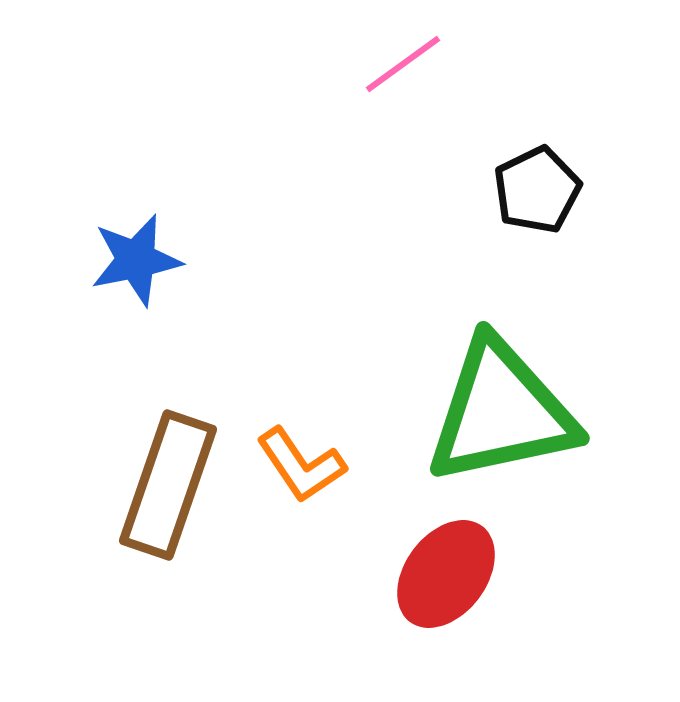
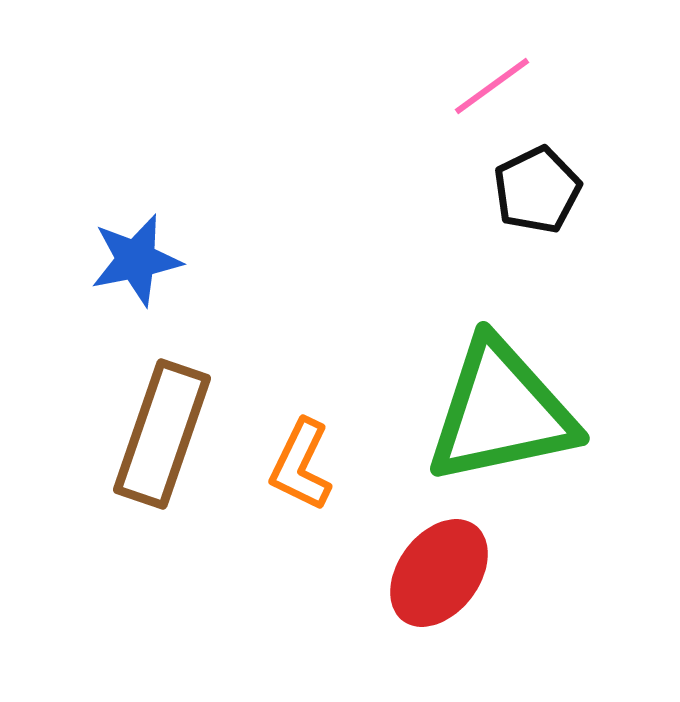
pink line: moved 89 px right, 22 px down
orange L-shape: rotated 60 degrees clockwise
brown rectangle: moved 6 px left, 51 px up
red ellipse: moved 7 px left, 1 px up
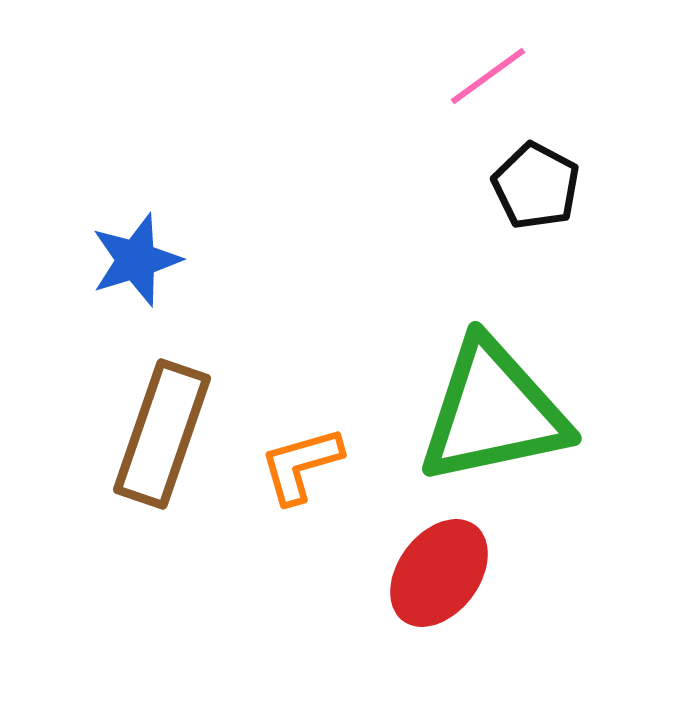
pink line: moved 4 px left, 10 px up
black pentagon: moved 1 px left, 4 px up; rotated 18 degrees counterclockwise
blue star: rotated 6 degrees counterclockwise
green triangle: moved 8 px left
orange L-shape: rotated 48 degrees clockwise
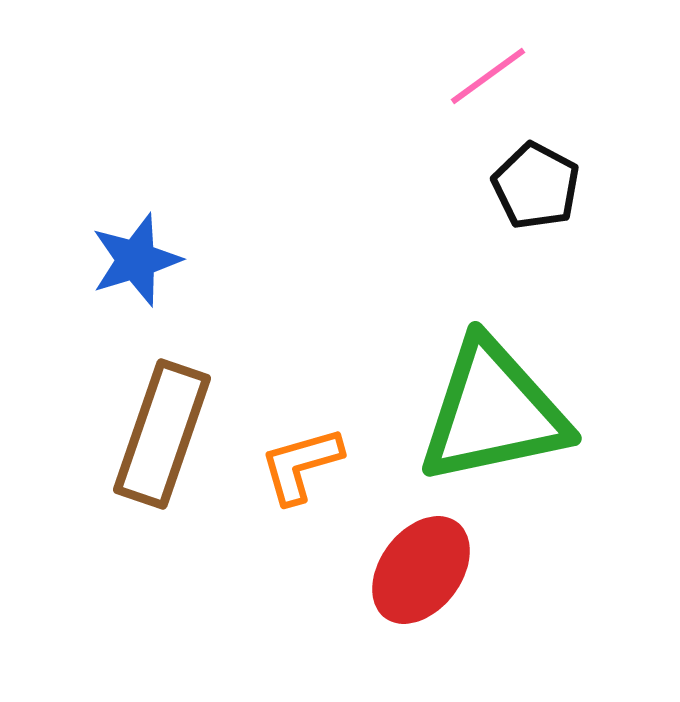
red ellipse: moved 18 px left, 3 px up
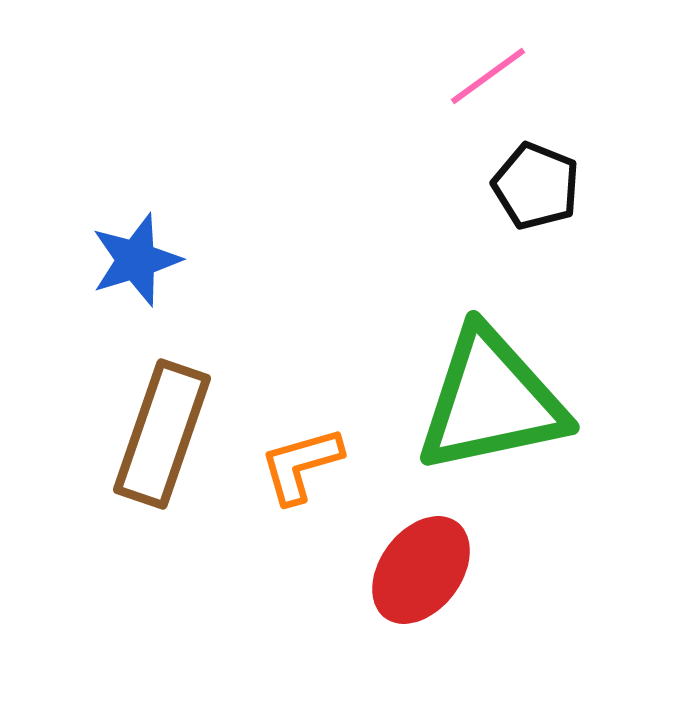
black pentagon: rotated 6 degrees counterclockwise
green triangle: moved 2 px left, 11 px up
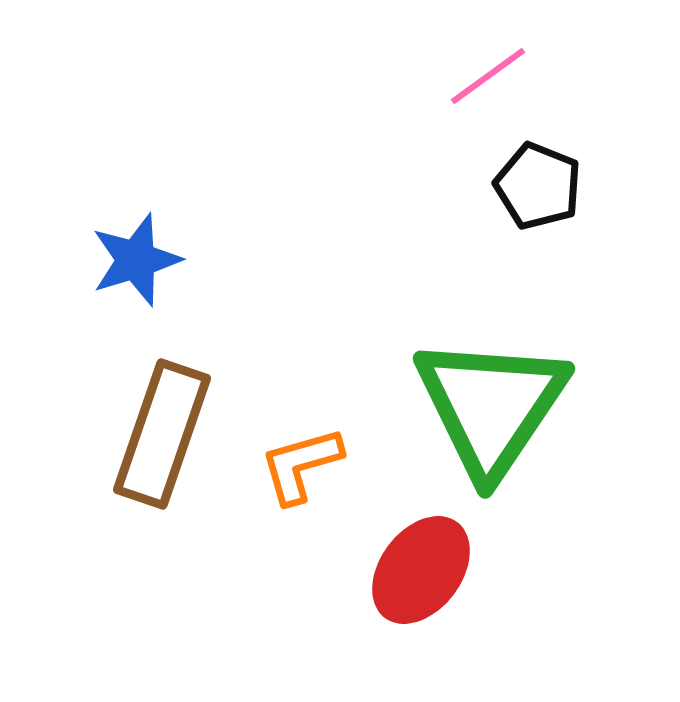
black pentagon: moved 2 px right
green triangle: moved 5 px down; rotated 44 degrees counterclockwise
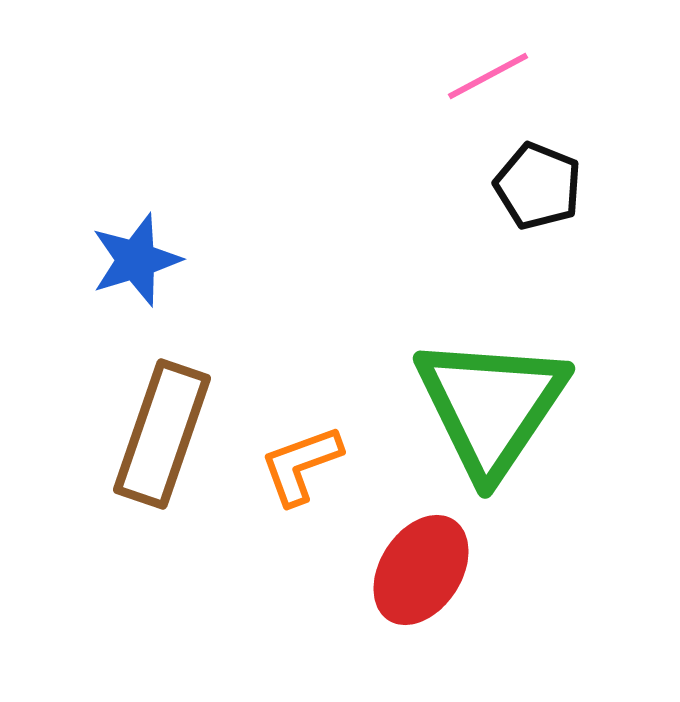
pink line: rotated 8 degrees clockwise
orange L-shape: rotated 4 degrees counterclockwise
red ellipse: rotated 4 degrees counterclockwise
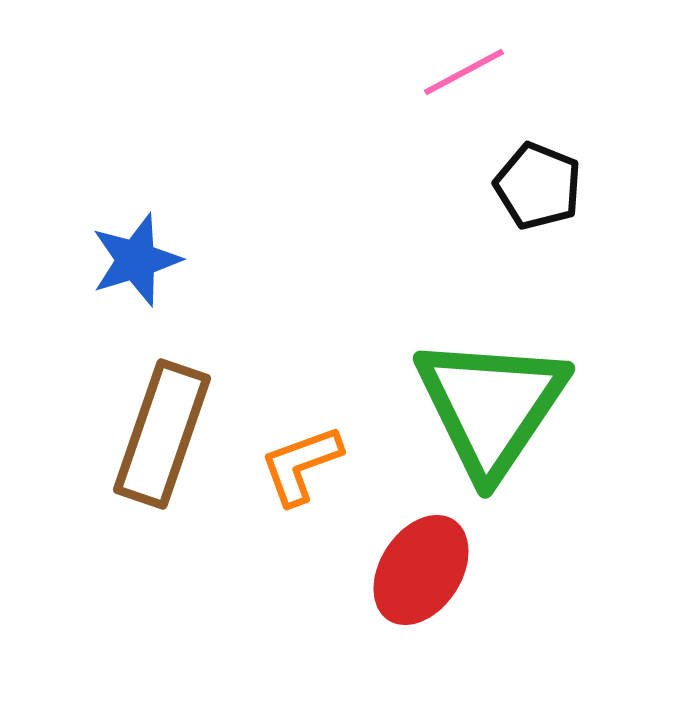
pink line: moved 24 px left, 4 px up
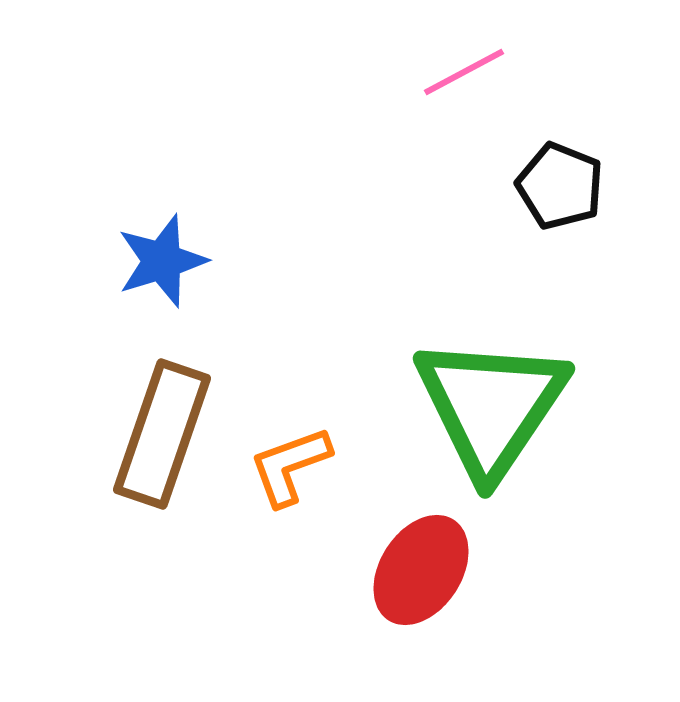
black pentagon: moved 22 px right
blue star: moved 26 px right, 1 px down
orange L-shape: moved 11 px left, 1 px down
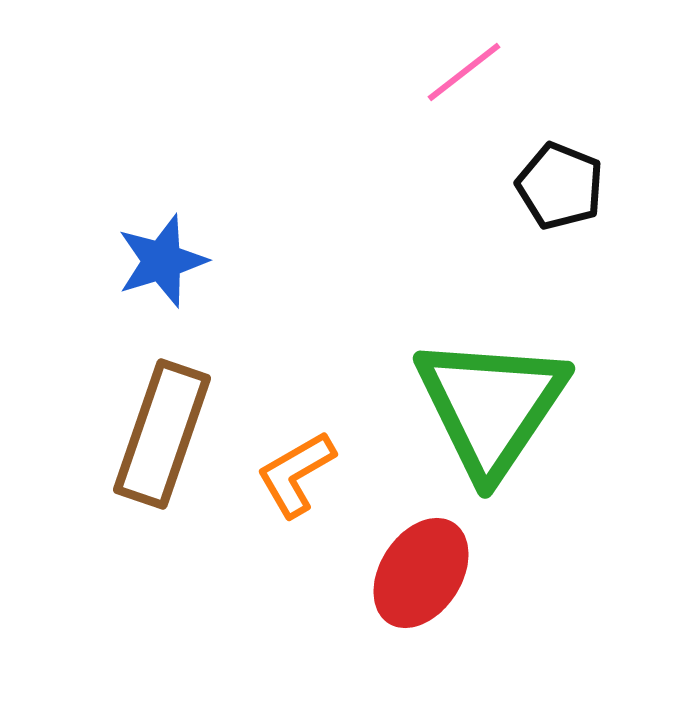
pink line: rotated 10 degrees counterclockwise
orange L-shape: moved 6 px right, 8 px down; rotated 10 degrees counterclockwise
red ellipse: moved 3 px down
